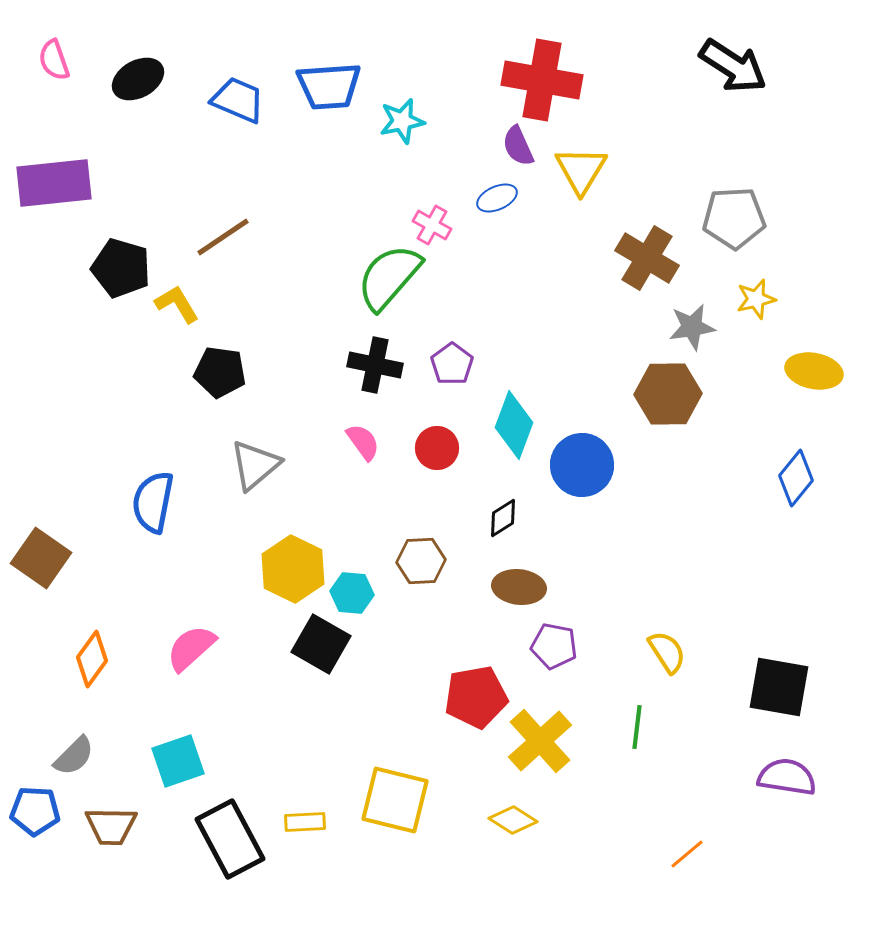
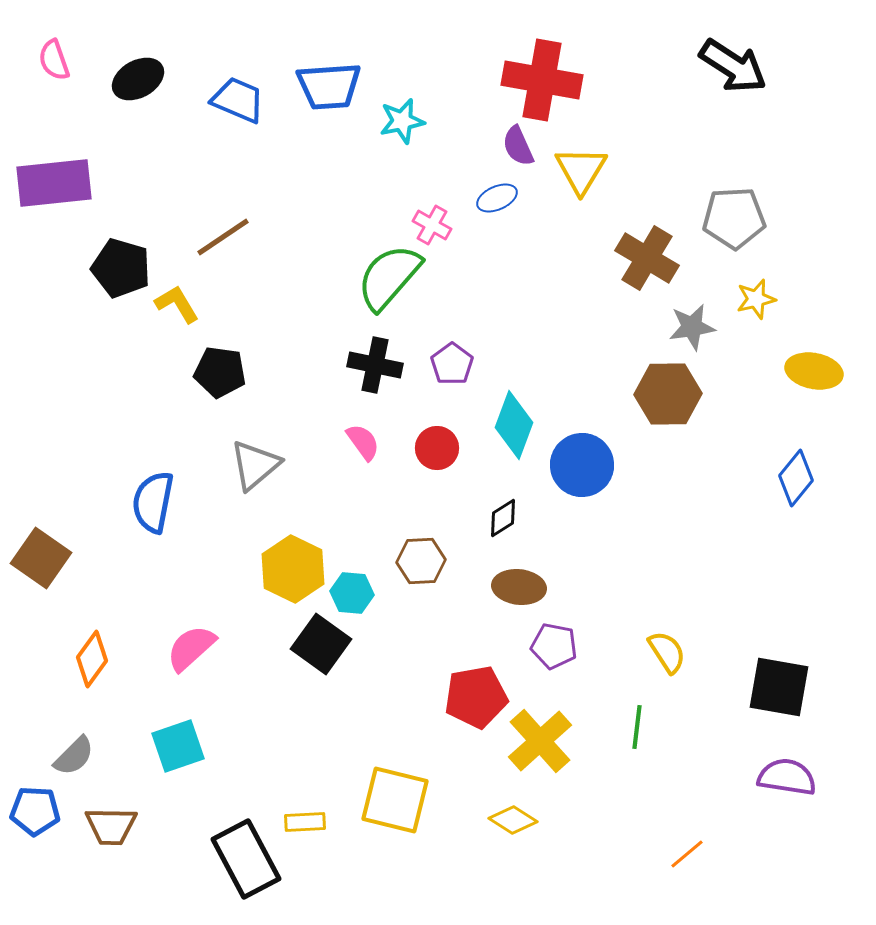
black square at (321, 644): rotated 6 degrees clockwise
cyan square at (178, 761): moved 15 px up
black rectangle at (230, 839): moved 16 px right, 20 px down
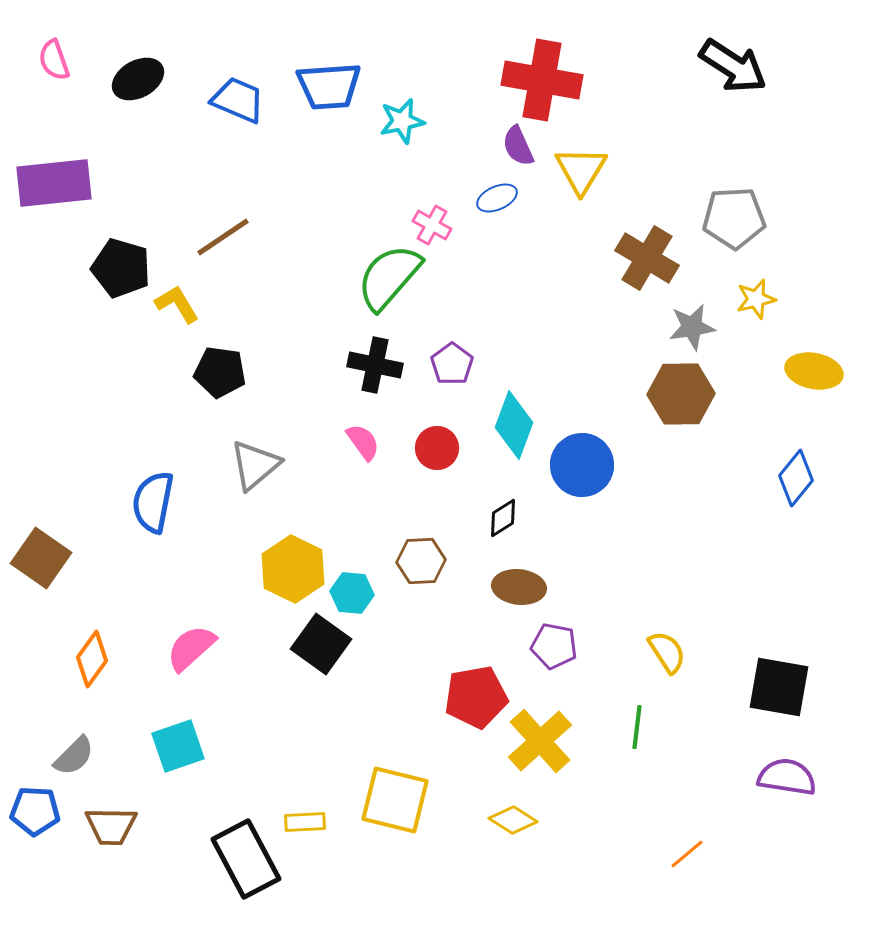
brown hexagon at (668, 394): moved 13 px right
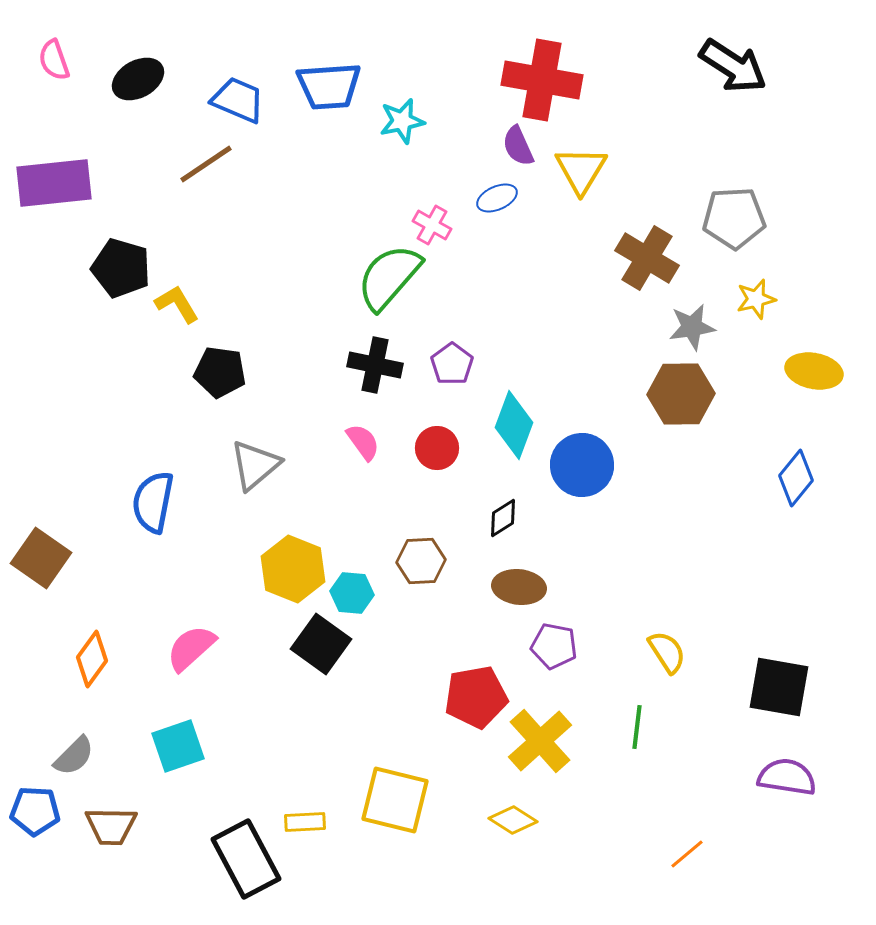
brown line at (223, 237): moved 17 px left, 73 px up
yellow hexagon at (293, 569): rotated 4 degrees counterclockwise
